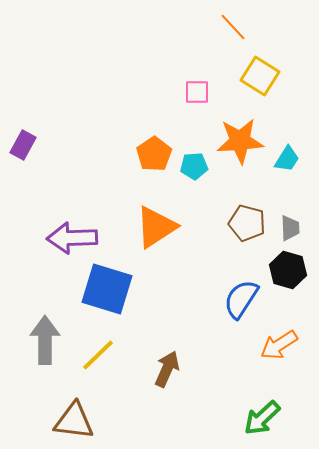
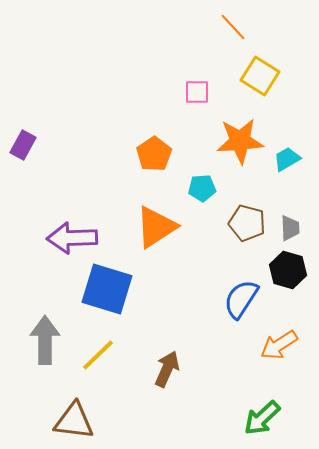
cyan trapezoid: rotated 152 degrees counterclockwise
cyan pentagon: moved 8 px right, 22 px down
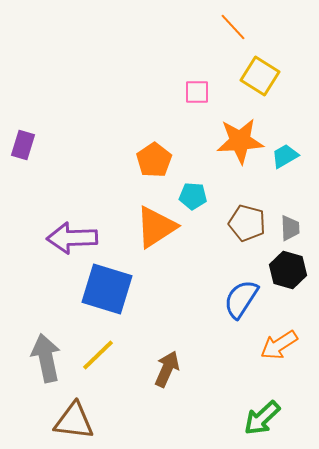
purple rectangle: rotated 12 degrees counterclockwise
orange pentagon: moved 6 px down
cyan trapezoid: moved 2 px left, 3 px up
cyan pentagon: moved 9 px left, 8 px down; rotated 8 degrees clockwise
gray arrow: moved 1 px right, 18 px down; rotated 12 degrees counterclockwise
